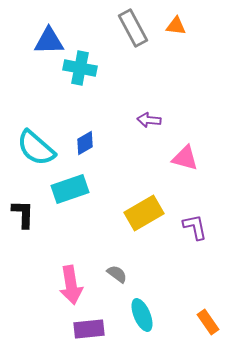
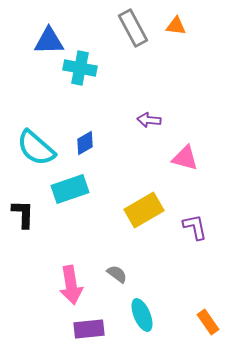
yellow rectangle: moved 3 px up
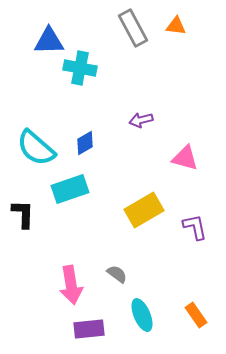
purple arrow: moved 8 px left; rotated 20 degrees counterclockwise
orange rectangle: moved 12 px left, 7 px up
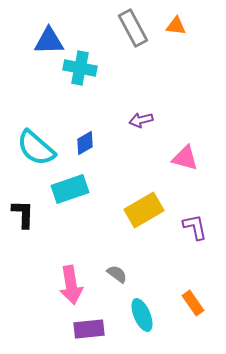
orange rectangle: moved 3 px left, 12 px up
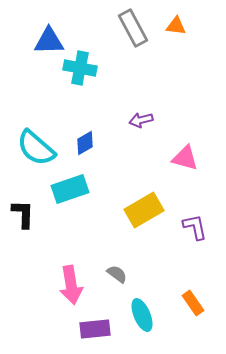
purple rectangle: moved 6 px right
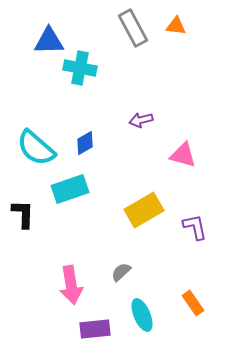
pink triangle: moved 2 px left, 3 px up
gray semicircle: moved 4 px right, 2 px up; rotated 80 degrees counterclockwise
